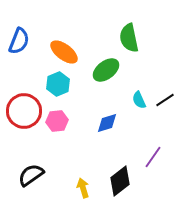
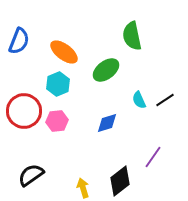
green semicircle: moved 3 px right, 2 px up
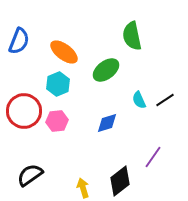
black semicircle: moved 1 px left
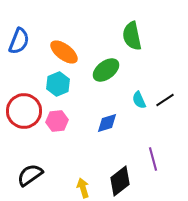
purple line: moved 2 px down; rotated 50 degrees counterclockwise
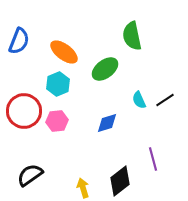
green ellipse: moved 1 px left, 1 px up
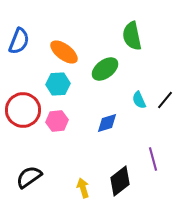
cyan hexagon: rotated 20 degrees clockwise
black line: rotated 18 degrees counterclockwise
red circle: moved 1 px left, 1 px up
black semicircle: moved 1 px left, 2 px down
